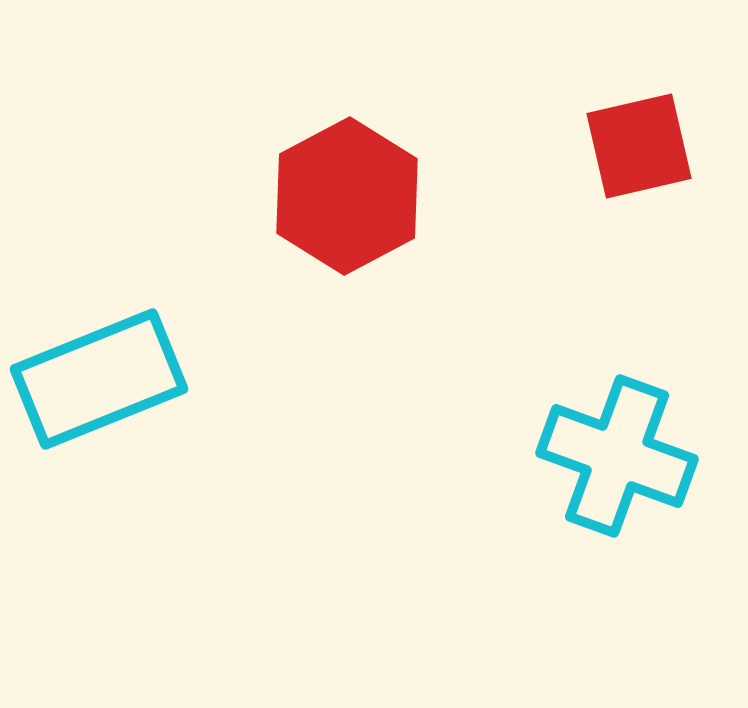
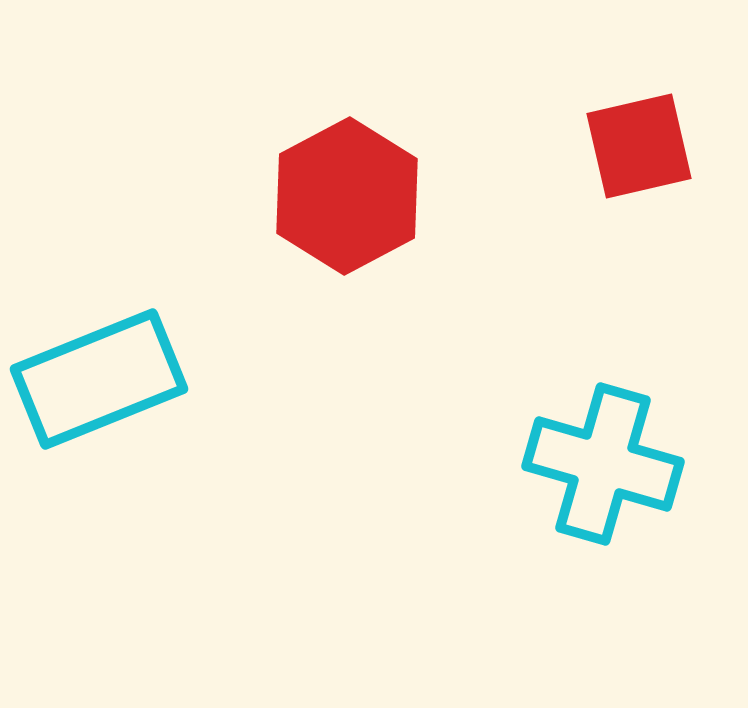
cyan cross: moved 14 px left, 8 px down; rotated 4 degrees counterclockwise
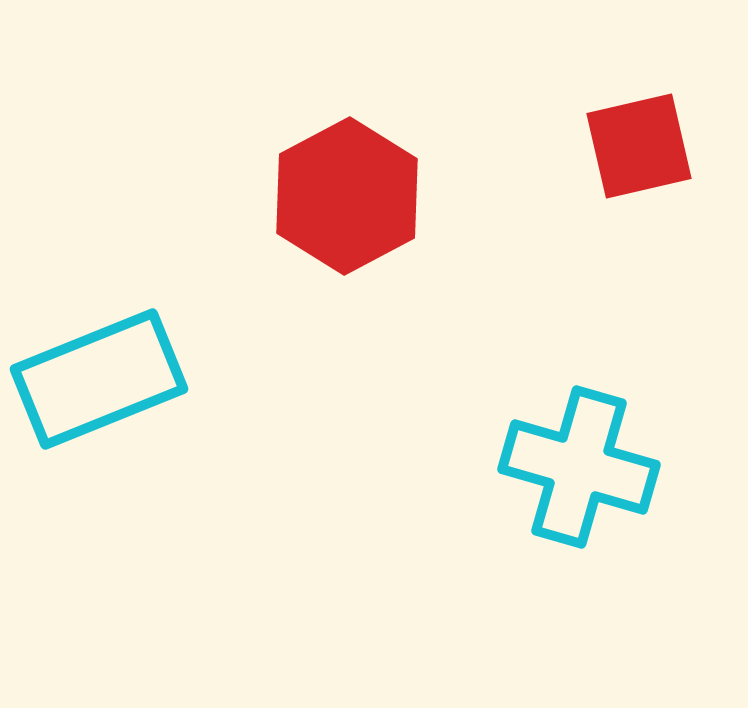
cyan cross: moved 24 px left, 3 px down
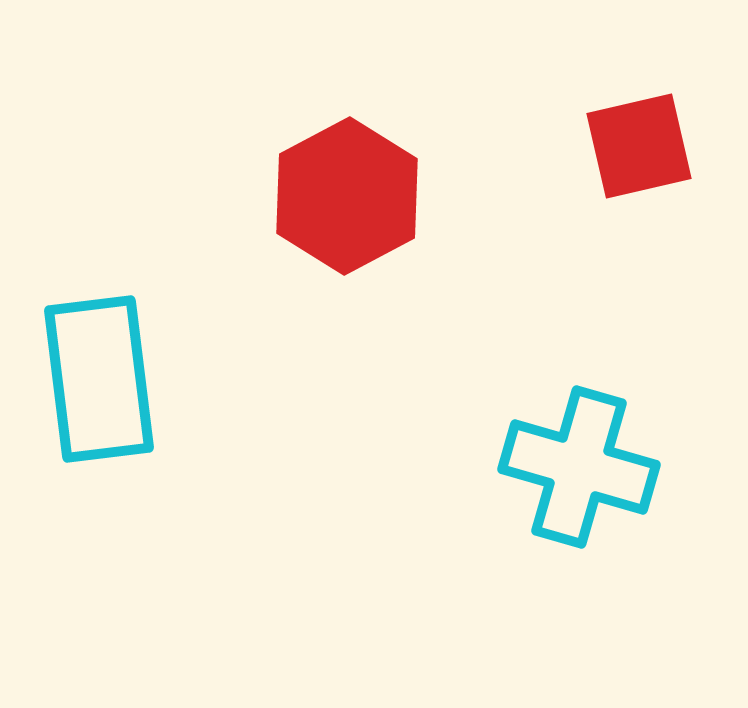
cyan rectangle: rotated 75 degrees counterclockwise
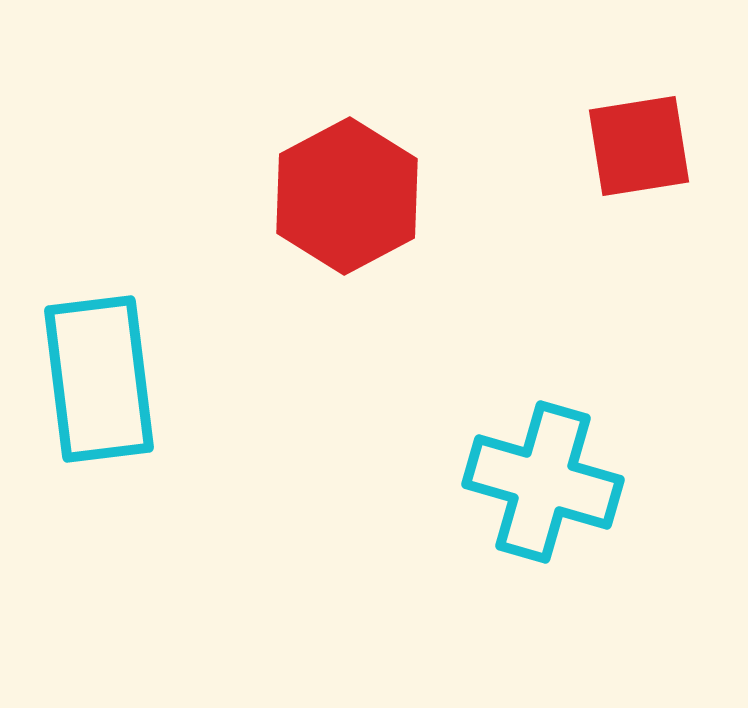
red square: rotated 4 degrees clockwise
cyan cross: moved 36 px left, 15 px down
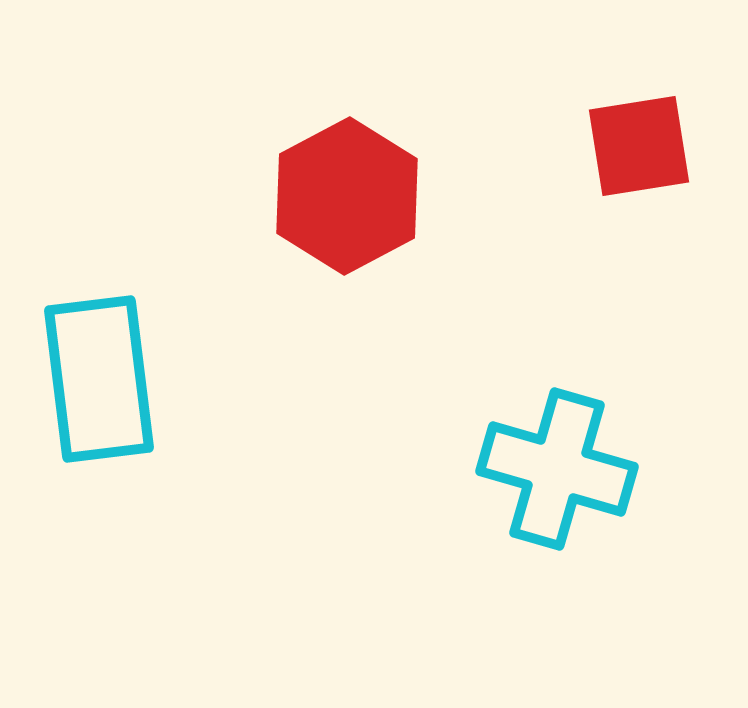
cyan cross: moved 14 px right, 13 px up
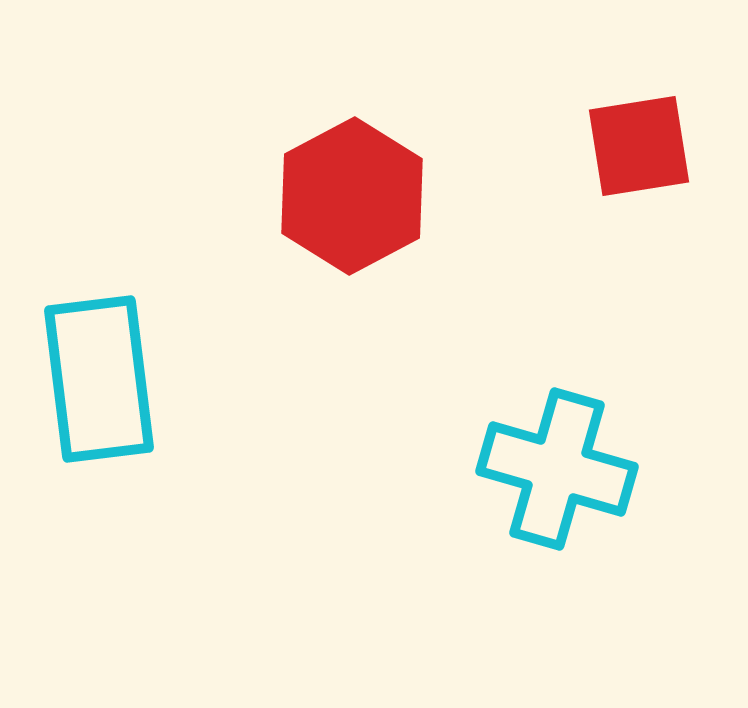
red hexagon: moved 5 px right
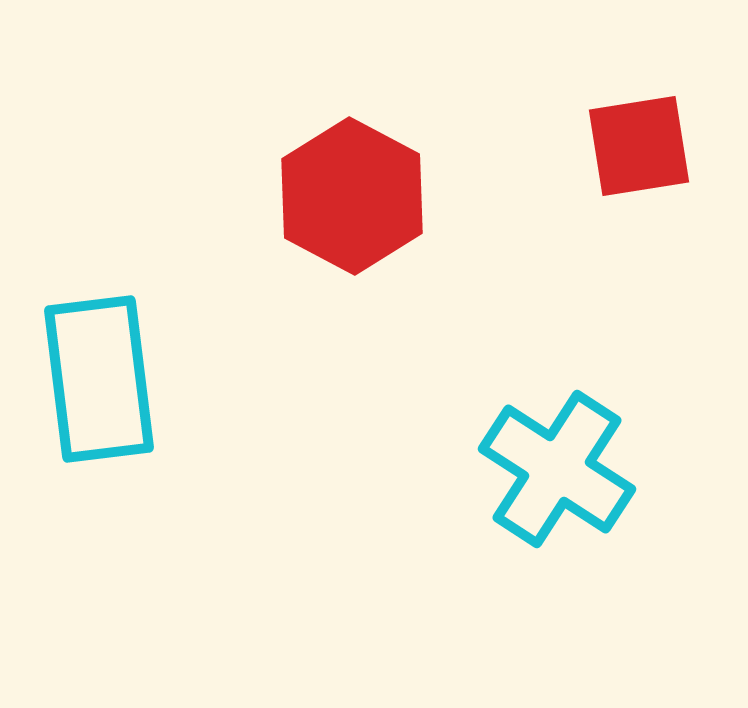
red hexagon: rotated 4 degrees counterclockwise
cyan cross: rotated 17 degrees clockwise
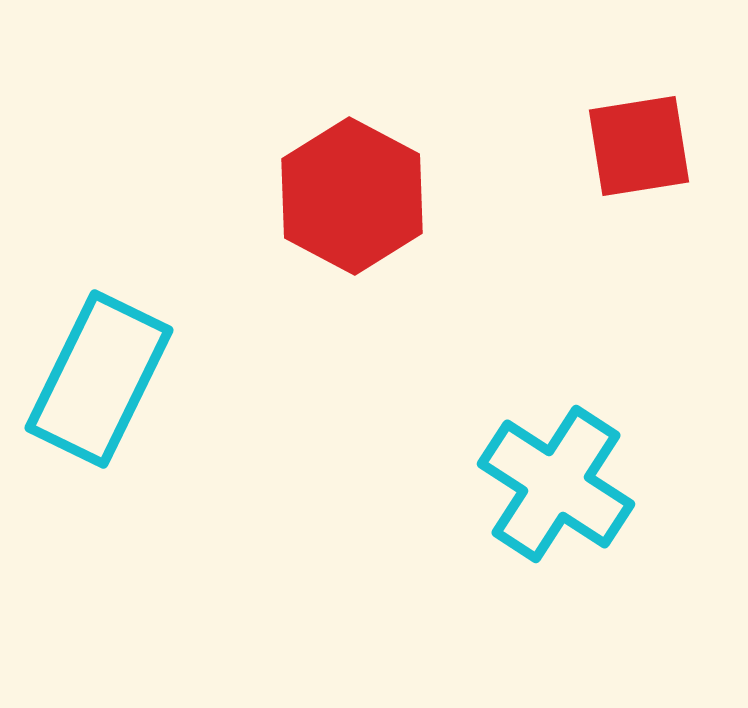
cyan rectangle: rotated 33 degrees clockwise
cyan cross: moved 1 px left, 15 px down
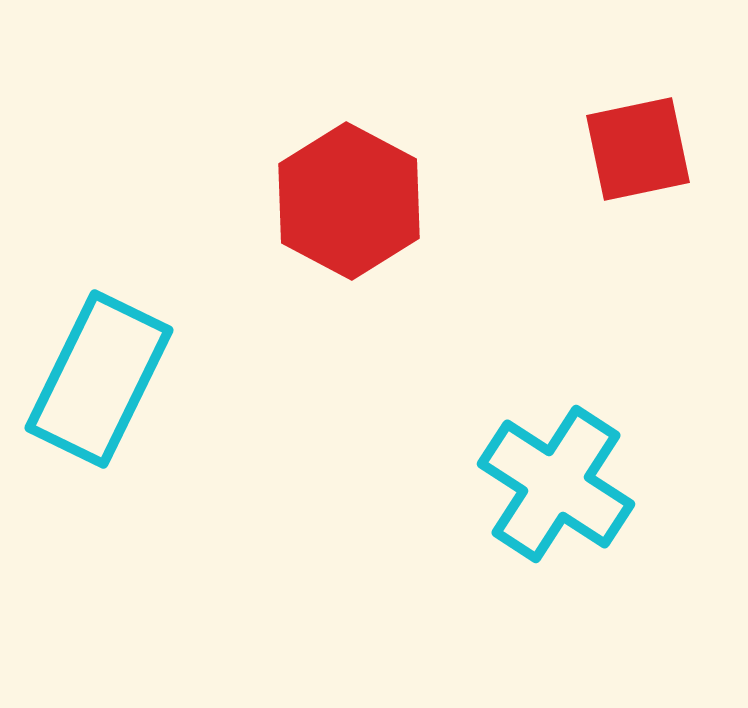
red square: moved 1 px left, 3 px down; rotated 3 degrees counterclockwise
red hexagon: moved 3 px left, 5 px down
